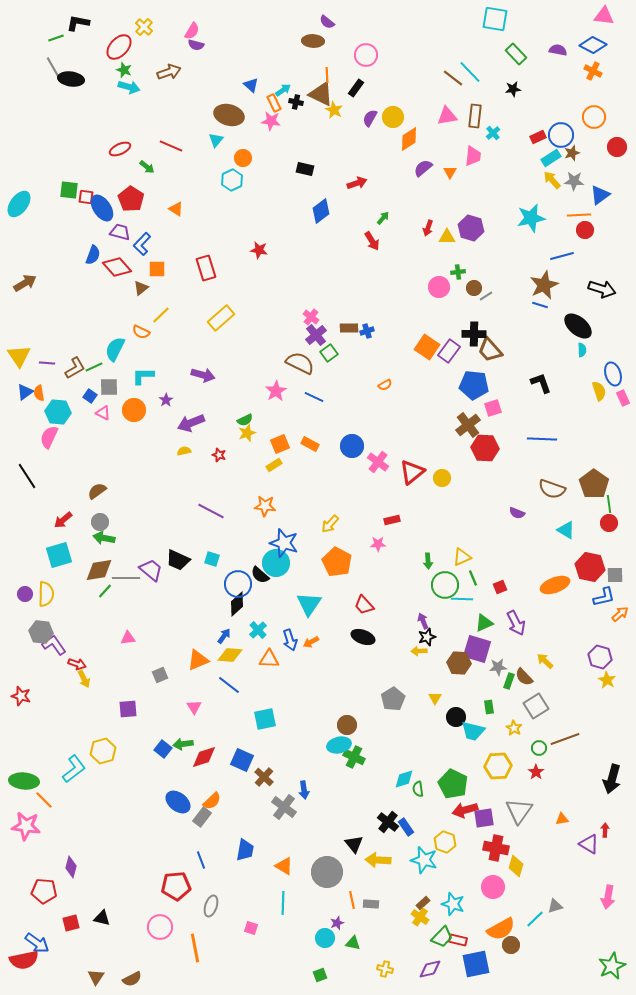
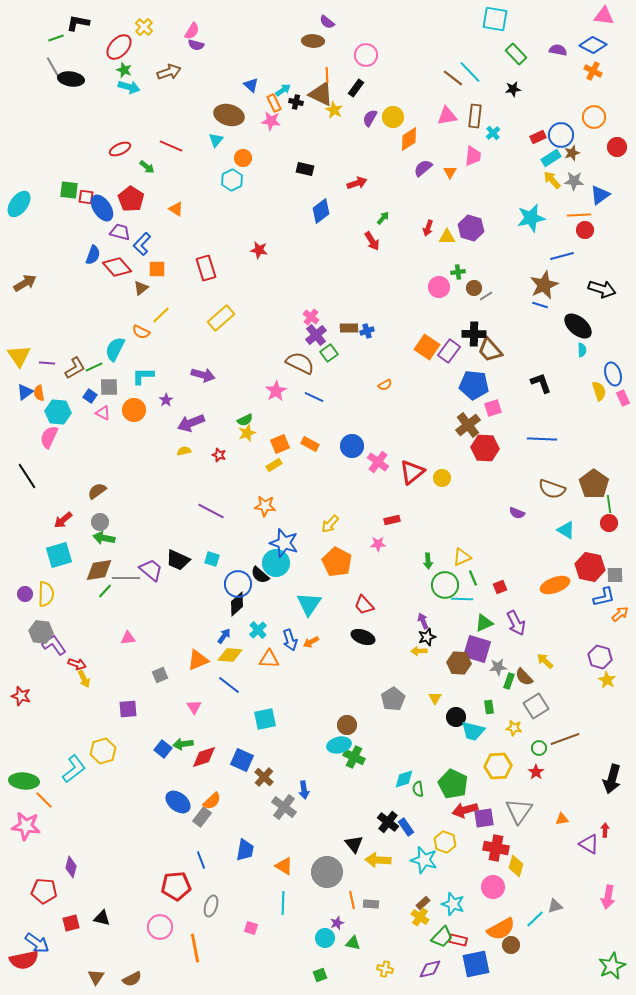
yellow star at (514, 728): rotated 21 degrees counterclockwise
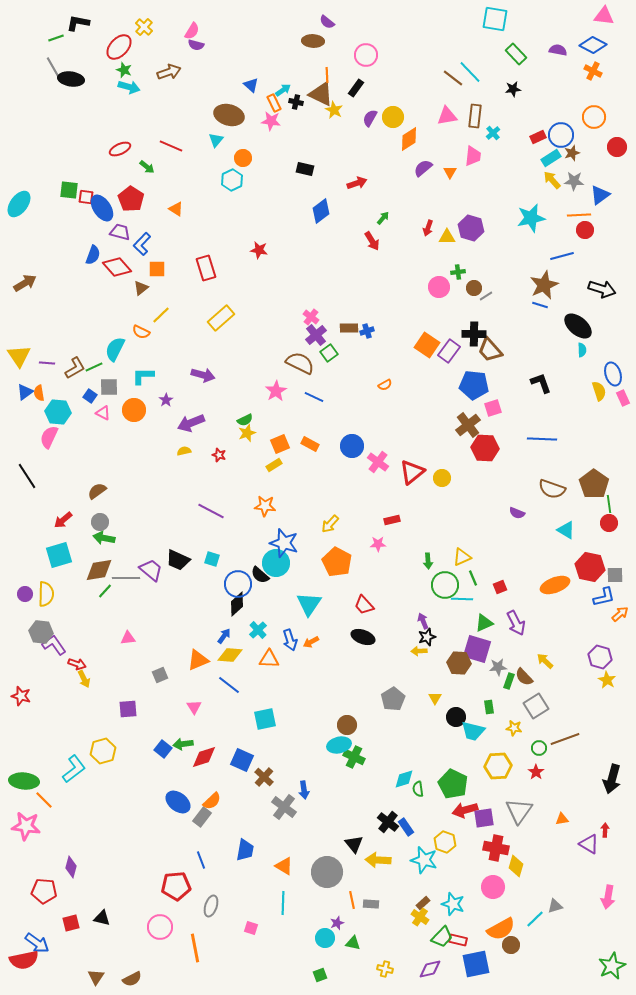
orange square at (427, 347): moved 2 px up
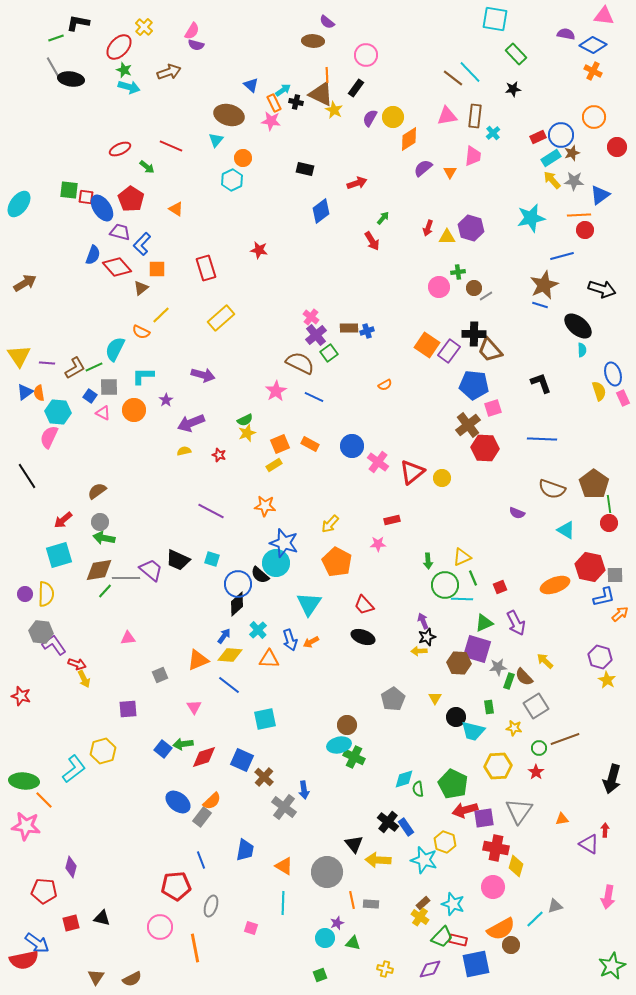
purple semicircle at (558, 50): moved 8 px right, 16 px up
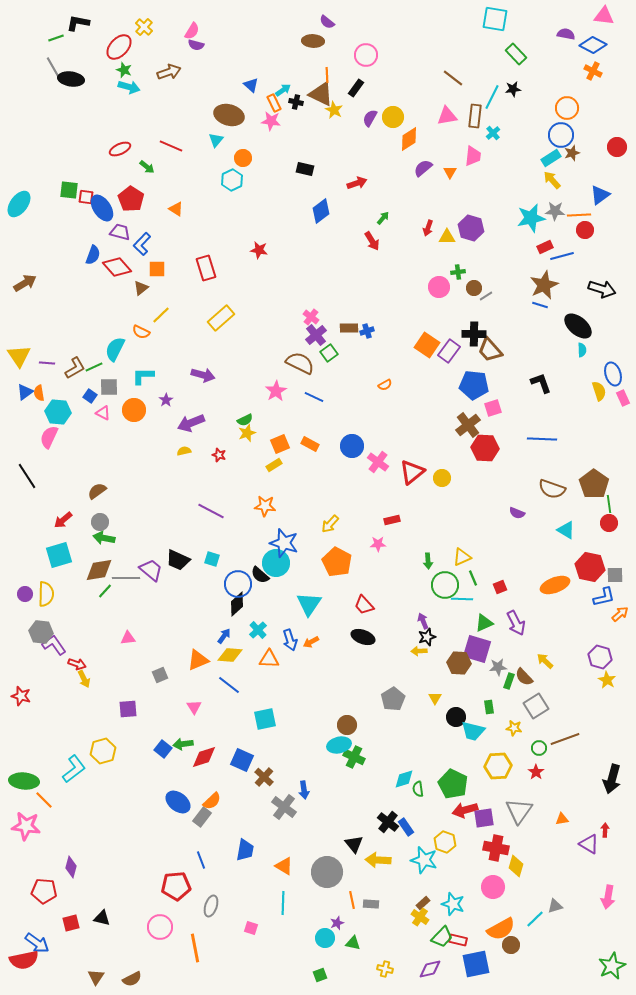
cyan line at (470, 72): moved 22 px right, 25 px down; rotated 70 degrees clockwise
orange circle at (594, 117): moved 27 px left, 9 px up
red rectangle at (538, 137): moved 7 px right, 110 px down
gray star at (574, 181): moved 19 px left, 30 px down
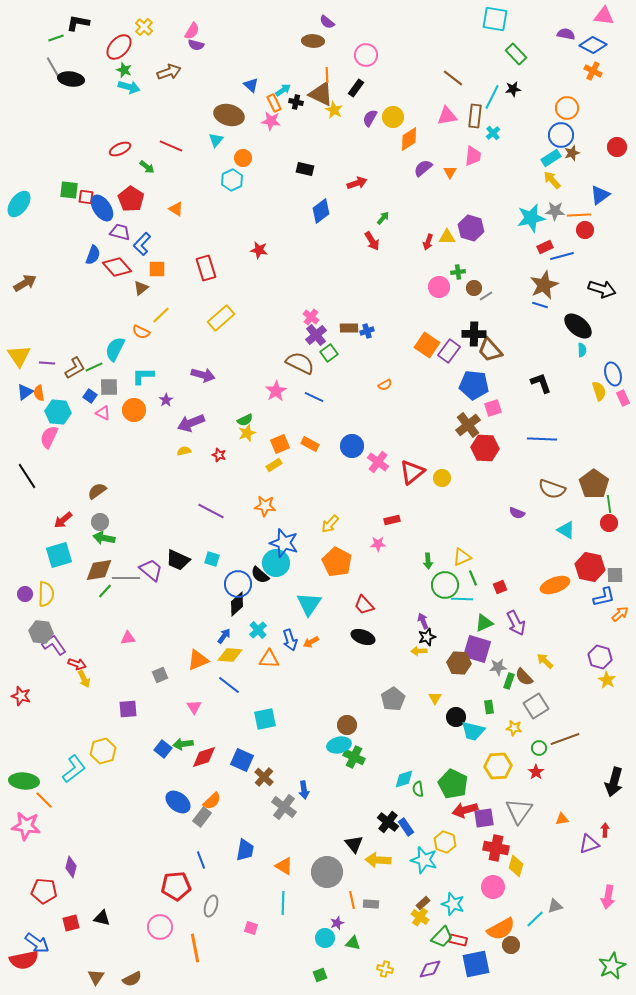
red arrow at (428, 228): moved 14 px down
black arrow at (612, 779): moved 2 px right, 3 px down
purple triangle at (589, 844): rotated 50 degrees counterclockwise
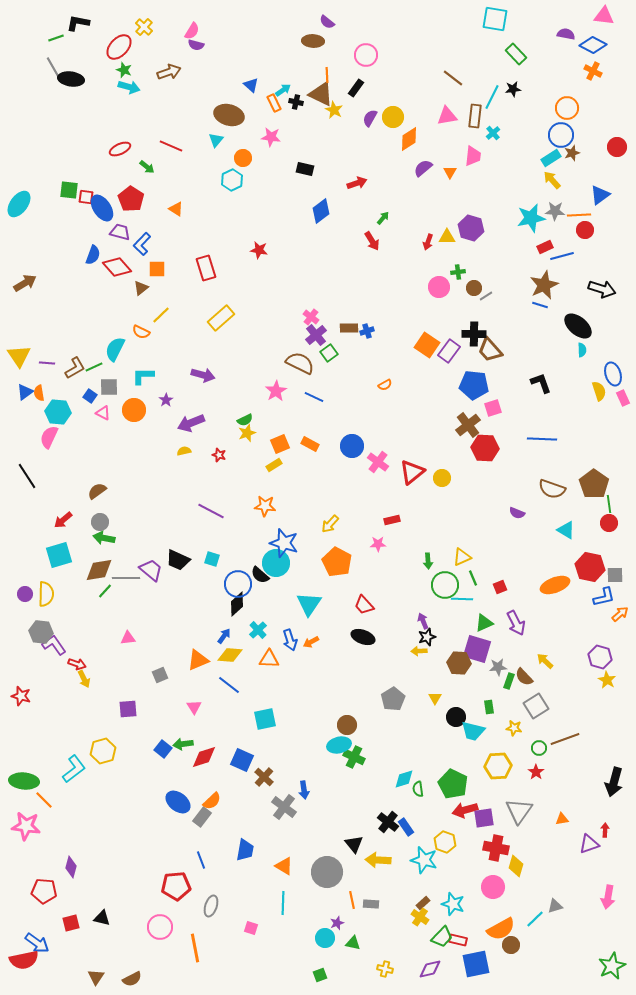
pink star at (271, 121): moved 16 px down
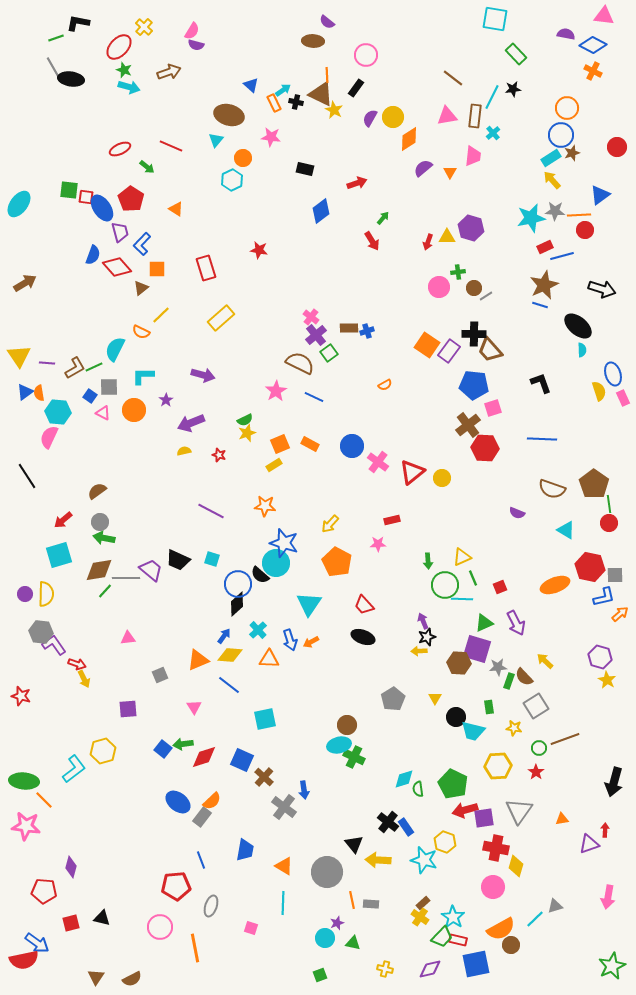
purple trapezoid at (120, 232): rotated 60 degrees clockwise
cyan star at (453, 904): moved 13 px down; rotated 15 degrees clockwise
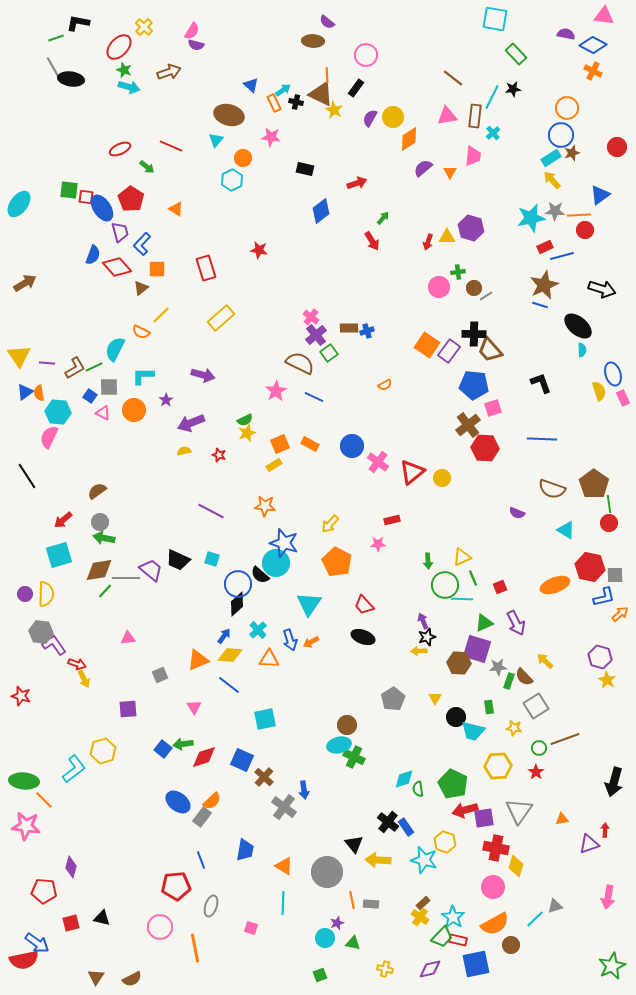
orange semicircle at (501, 929): moved 6 px left, 5 px up
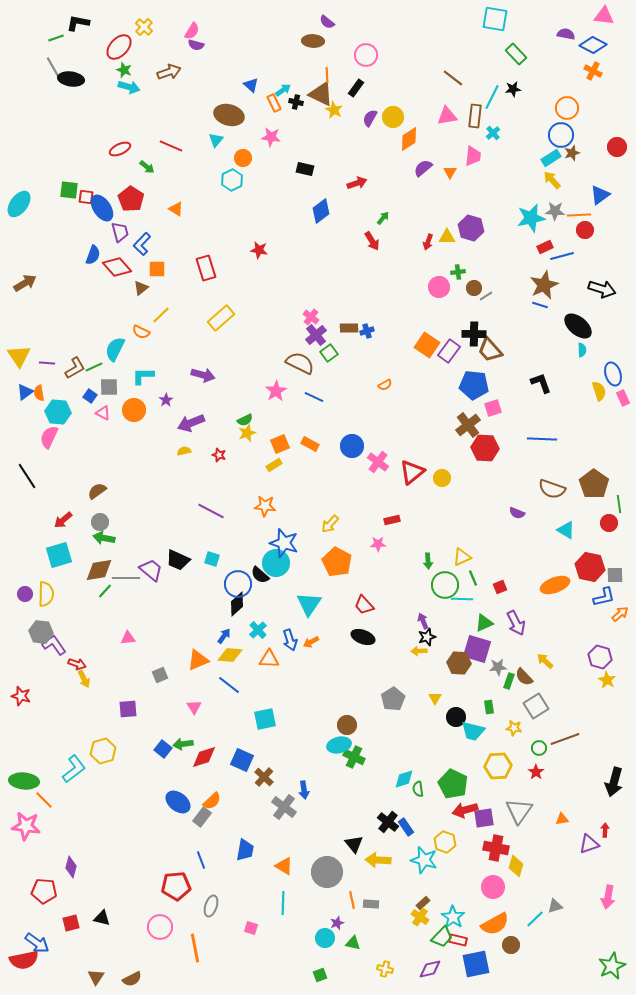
green line at (609, 504): moved 10 px right
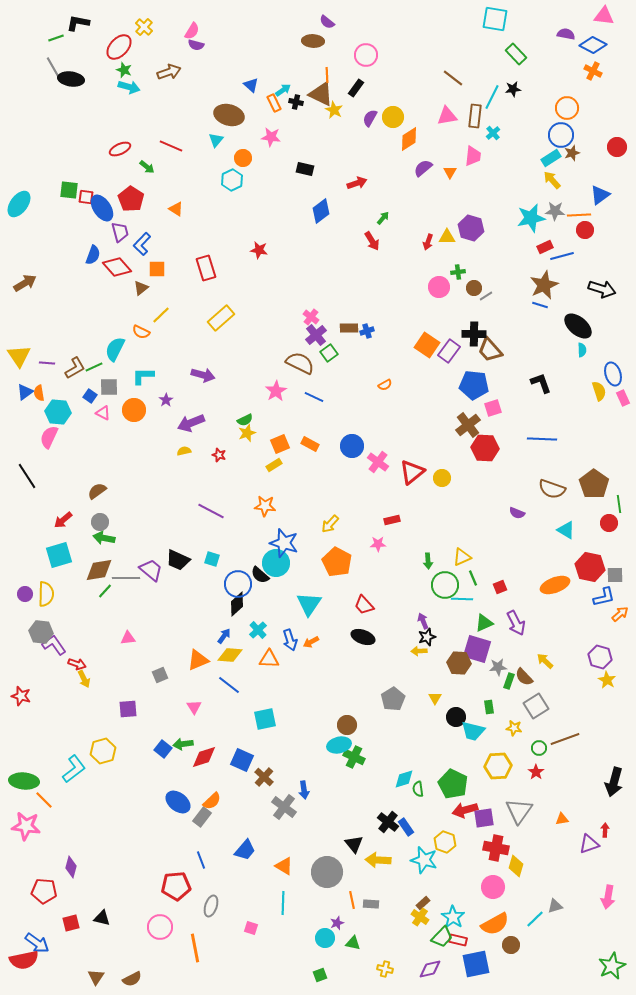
blue trapezoid at (245, 850): rotated 30 degrees clockwise
